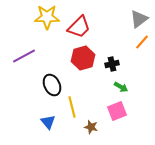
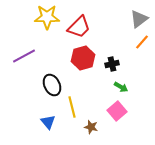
pink square: rotated 18 degrees counterclockwise
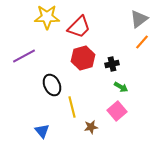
blue triangle: moved 6 px left, 9 px down
brown star: rotated 24 degrees counterclockwise
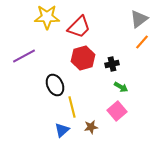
black ellipse: moved 3 px right
blue triangle: moved 20 px right, 1 px up; rotated 28 degrees clockwise
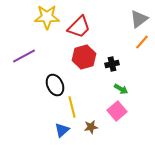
red hexagon: moved 1 px right, 1 px up
green arrow: moved 2 px down
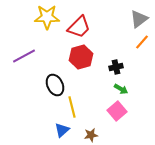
red hexagon: moved 3 px left
black cross: moved 4 px right, 3 px down
brown star: moved 8 px down
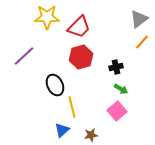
purple line: rotated 15 degrees counterclockwise
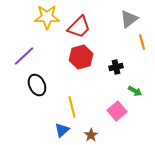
gray triangle: moved 10 px left
orange line: rotated 56 degrees counterclockwise
black ellipse: moved 18 px left
green arrow: moved 14 px right, 2 px down
brown star: rotated 24 degrees counterclockwise
